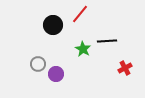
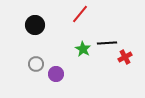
black circle: moved 18 px left
black line: moved 2 px down
gray circle: moved 2 px left
red cross: moved 11 px up
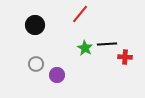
black line: moved 1 px down
green star: moved 2 px right, 1 px up
red cross: rotated 32 degrees clockwise
purple circle: moved 1 px right, 1 px down
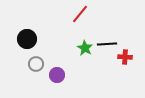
black circle: moved 8 px left, 14 px down
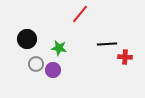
green star: moved 26 px left; rotated 21 degrees counterclockwise
purple circle: moved 4 px left, 5 px up
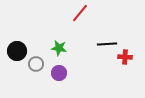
red line: moved 1 px up
black circle: moved 10 px left, 12 px down
purple circle: moved 6 px right, 3 px down
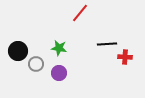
black circle: moved 1 px right
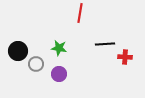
red line: rotated 30 degrees counterclockwise
black line: moved 2 px left
purple circle: moved 1 px down
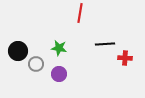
red cross: moved 1 px down
